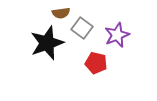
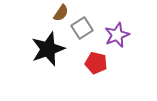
brown semicircle: rotated 48 degrees counterclockwise
gray square: rotated 20 degrees clockwise
black star: moved 1 px right, 6 px down
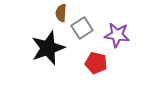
brown semicircle: rotated 150 degrees clockwise
purple star: rotated 30 degrees clockwise
black star: moved 1 px up
